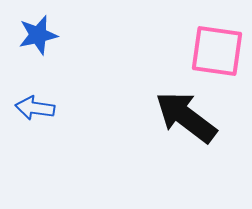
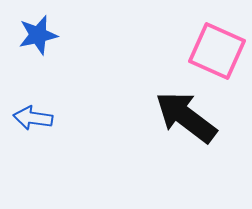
pink square: rotated 16 degrees clockwise
blue arrow: moved 2 px left, 10 px down
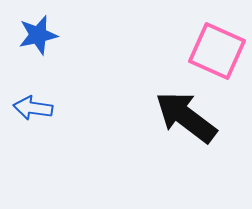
blue arrow: moved 10 px up
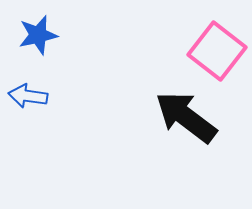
pink square: rotated 14 degrees clockwise
blue arrow: moved 5 px left, 12 px up
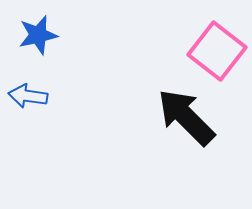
black arrow: rotated 8 degrees clockwise
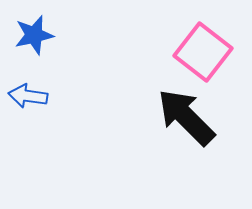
blue star: moved 4 px left
pink square: moved 14 px left, 1 px down
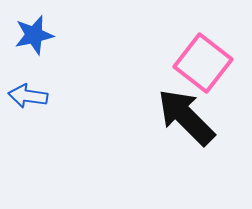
pink square: moved 11 px down
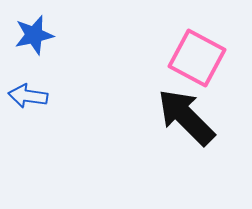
pink square: moved 6 px left, 5 px up; rotated 10 degrees counterclockwise
